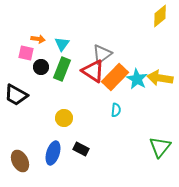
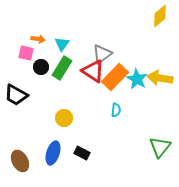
green rectangle: moved 1 px up; rotated 10 degrees clockwise
black rectangle: moved 1 px right, 4 px down
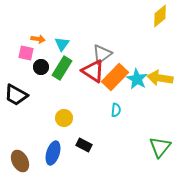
black rectangle: moved 2 px right, 8 px up
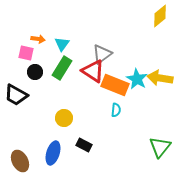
black circle: moved 6 px left, 5 px down
orange rectangle: moved 8 px down; rotated 68 degrees clockwise
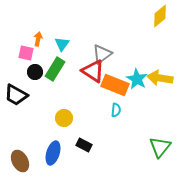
orange arrow: rotated 88 degrees counterclockwise
green rectangle: moved 7 px left, 1 px down
